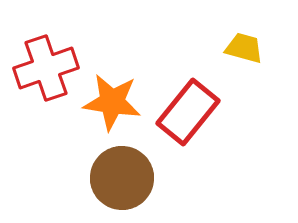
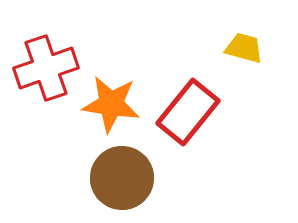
orange star: moved 1 px left, 2 px down
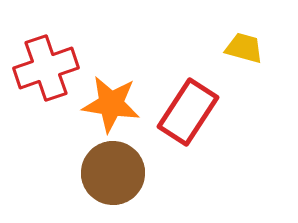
red rectangle: rotated 6 degrees counterclockwise
brown circle: moved 9 px left, 5 px up
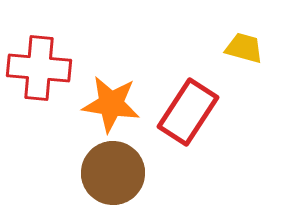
red cross: moved 7 px left; rotated 24 degrees clockwise
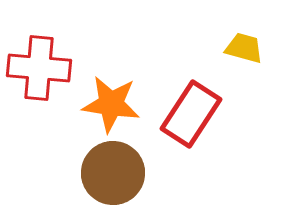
red rectangle: moved 3 px right, 2 px down
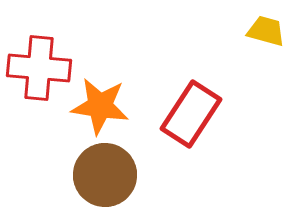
yellow trapezoid: moved 22 px right, 17 px up
orange star: moved 11 px left, 2 px down
brown circle: moved 8 px left, 2 px down
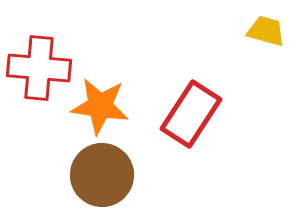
brown circle: moved 3 px left
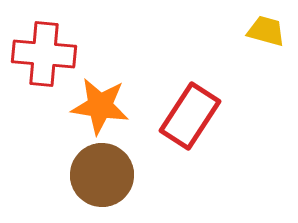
red cross: moved 5 px right, 14 px up
red rectangle: moved 1 px left, 2 px down
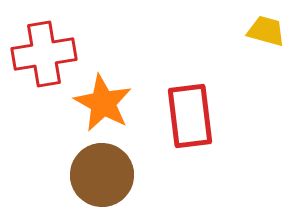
red cross: rotated 14 degrees counterclockwise
orange star: moved 3 px right, 3 px up; rotated 20 degrees clockwise
red rectangle: rotated 40 degrees counterclockwise
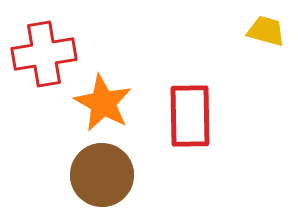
red rectangle: rotated 6 degrees clockwise
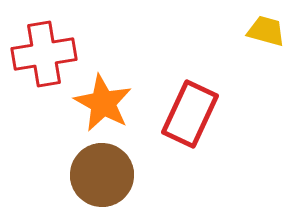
red rectangle: moved 2 px up; rotated 26 degrees clockwise
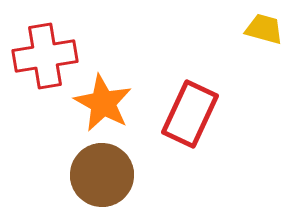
yellow trapezoid: moved 2 px left, 2 px up
red cross: moved 1 px right, 2 px down
